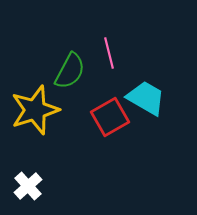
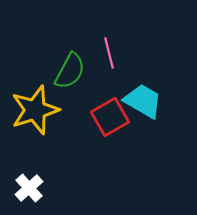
cyan trapezoid: moved 3 px left, 3 px down
white cross: moved 1 px right, 2 px down
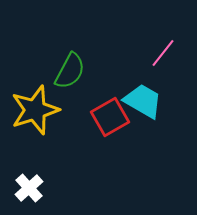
pink line: moved 54 px right; rotated 52 degrees clockwise
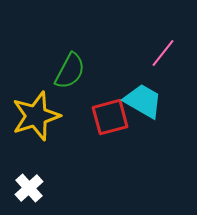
yellow star: moved 1 px right, 6 px down
red square: rotated 15 degrees clockwise
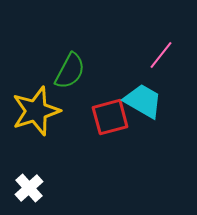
pink line: moved 2 px left, 2 px down
yellow star: moved 5 px up
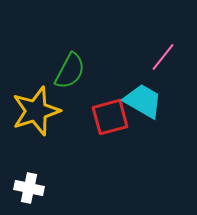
pink line: moved 2 px right, 2 px down
white cross: rotated 36 degrees counterclockwise
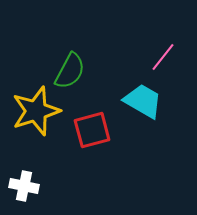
red square: moved 18 px left, 13 px down
white cross: moved 5 px left, 2 px up
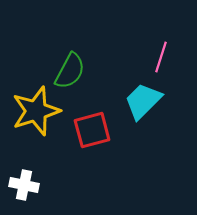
pink line: moved 2 px left; rotated 20 degrees counterclockwise
cyan trapezoid: rotated 75 degrees counterclockwise
white cross: moved 1 px up
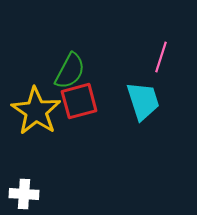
cyan trapezoid: rotated 117 degrees clockwise
yellow star: rotated 21 degrees counterclockwise
red square: moved 13 px left, 29 px up
white cross: moved 9 px down; rotated 8 degrees counterclockwise
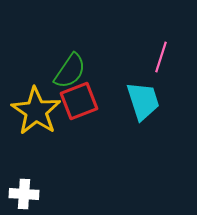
green semicircle: rotated 6 degrees clockwise
red square: rotated 6 degrees counterclockwise
